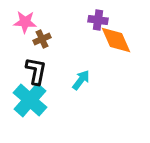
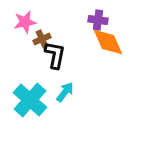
pink star: rotated 15 degrees counterclockwise
orange diamond: moved 8 px left, 2 px down
black L-shape: moved 19 px right, 16 px up
cyan arrow: moved 16 px left, 12 px down
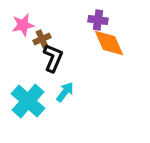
pink star: moved 2 px left, 3 px down
orange diamond: moved 1 px right, 1 px down
black L-shape: moved 2 px left, 3 px down; rotated 12 degrees clockwise
cyan cross: moved 2 px left, 1 px down
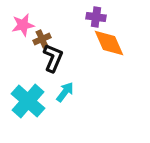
purple cross: moved 2 px left, 3 px up
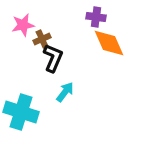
cyan cross: moved 7 px left, 11 px down; rotated 24 degrees counterclockwise
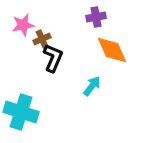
purple cross: rotated 18 degrees counterclockwise
orange diamond: moved 3 px right, 7 px down
cyan arrow: moved 27 px right, 6 px up
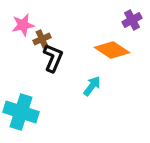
purple cross: moved 36 px right, 3 px down; rotated 18 degrees counterclockwise
orange diamond: rotated 32 degrees counterclockwise
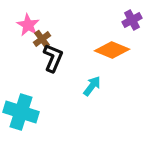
pink star: moved 5 px right; rotated 30 degrees counterclockwise
brown cross: rotated 12 degrees counterclockwise
orange diamond: rotated 12 degrees counterclockwise
